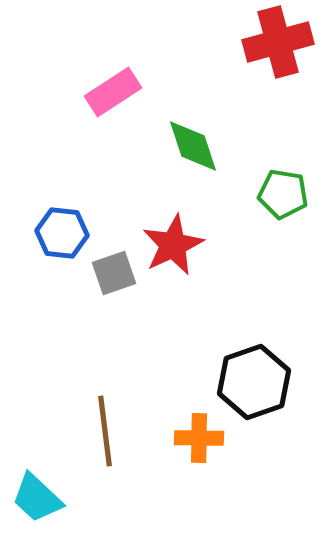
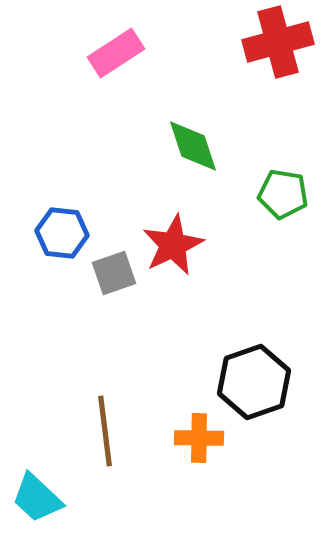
pink rectangle: moved 3 px right, 39 px up
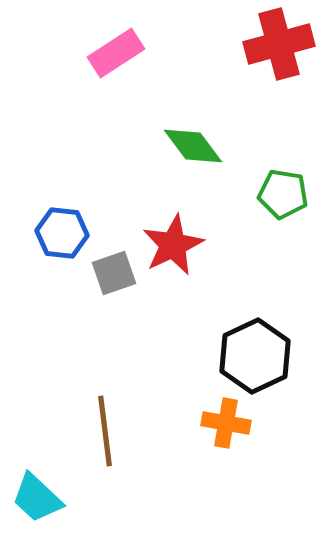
red cross: moved 1 px right, 2 px down
green diamond: rotated 18 degrees counterclockwise
black hexagon: moved 1 px right, 26 px up; rotated 6 degrees counterclockwise
orange cross: moved 27 px right, 15 px up; rotated 9 degrees clockwise
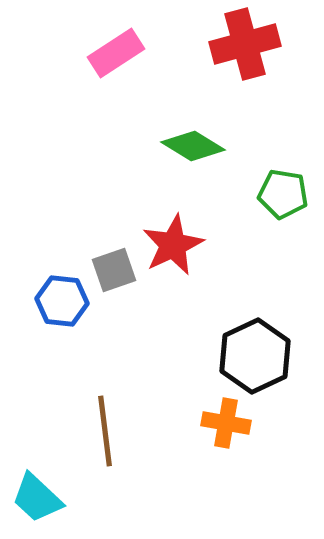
red cross: moved 34 px left
green diamond: rotated 22 degrees counterclockwise
blue hexagon: moved 68 px down
gray square: moved 3 px up
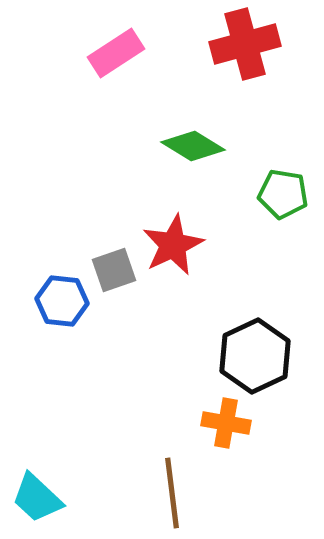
brown line: moved 67 px right, 62 px down
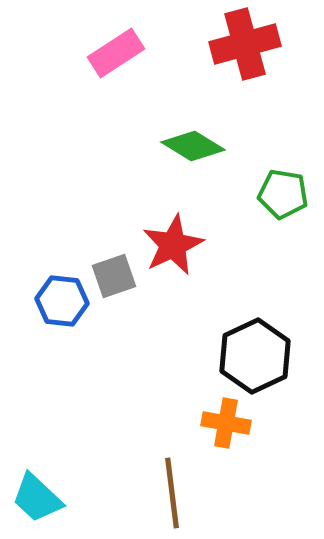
gray square: moved 6 px down
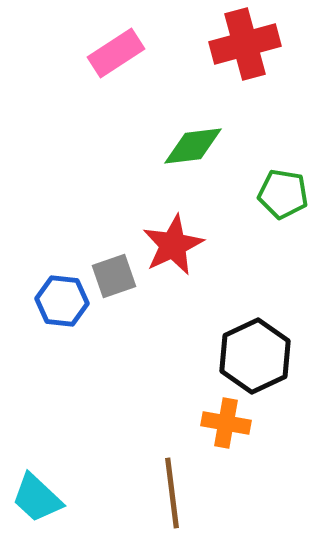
green diamond: rotated 38 degrees counterclockwise
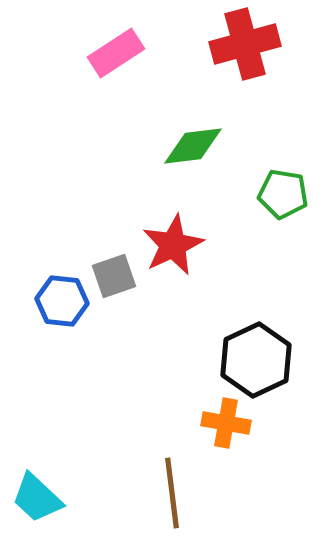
black hexagon: moved 1 px right, 4 px down
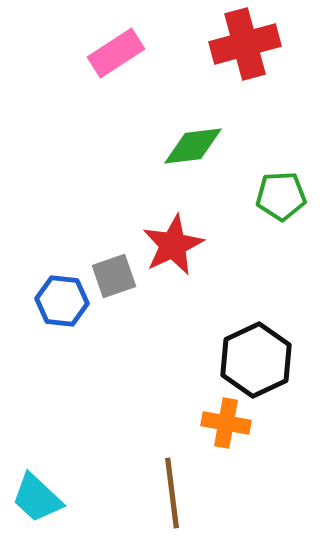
green pentagon: moved 2 px left, 2 px down; rotated 12 degrees counterclockwise
